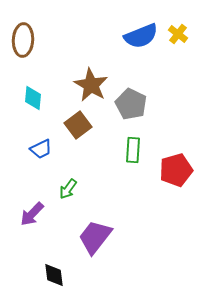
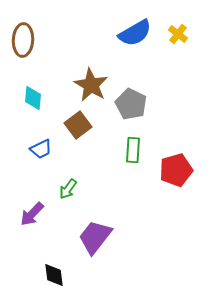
blue semicircle: moved 6 px left, 3 px up; rotated 8 degrees counterclockwise
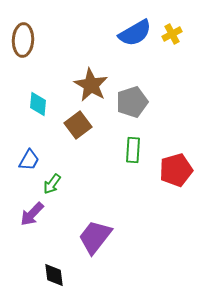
yellow cross: moved 6 px left; rotated 24 degrees clockwise
cyan diamond: moved 5 px right, 6 px down
gray pentagon: moved 1 px right, 2 px up; rotated 28 degrees clockwise
blue trapezoid: moved 12 px left, 11 px down; rotated 35 degrees counterclockwise
green arrow: moved 16 px left, 5 px up
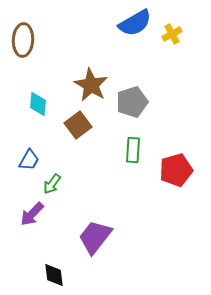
blue semicircle: moved 10 px up
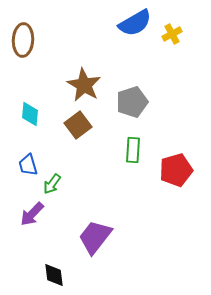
brown star: moved 7 px left
cyan diamond: moved 8 px left, 10 px down
blue trapezoid: moved 1 px left, 5 px down; rotated 135 degrees clockwise
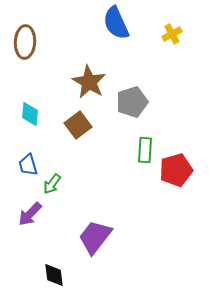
blue semicircle: moved 19 px left; rotated 96 degrees clockwise
brown ellipse: moved 2 px right, 2 px down
brown star: moved 5 px right, 3 px up
green rectangle: moved 12 px right
purple arrow: moved 2 px left
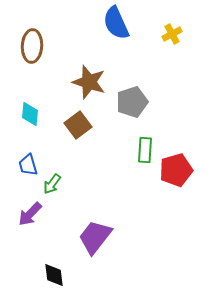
brown ellipse: moved 7 px right, 4 px down
brown star: rotated 12 degrees counterclockwise
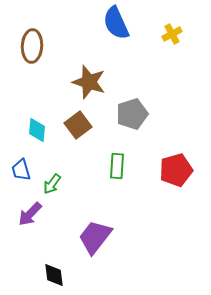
gray pentagon: moved 12 px down
cyan diamond: moved 7 px right, 16 px down
green rectangle: moved 28 px left, 16 px down
blue trapezoid: moved 7 px left, 5 px down
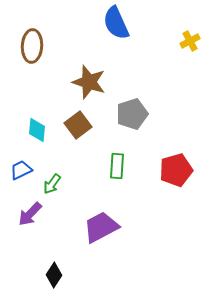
yellow cross: moved 18 px right, 7 px down
blue trapezoid: rotated 80 degrees clockwise
purple trapezoid: moved 6 px right, 10 px up; rotated 24 degrees clockwise
black diamond: rotated 40 degrees clockwise
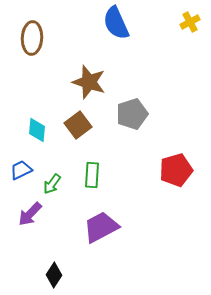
yellow cross: moved 19 px up
brown ellipse: moved 8 px up
green rectangle: moved 25 px left, 9 px down
